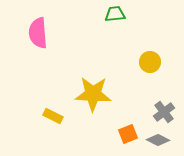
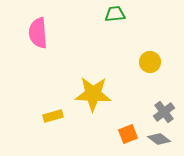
yellow rectangle: rotated 42 degrees counterclockwise
gray diamond: moved 1 px right, 1 px up; rotated 10 degrees clockwise
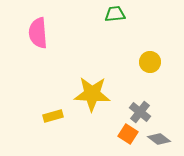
yellow star: moved 1 px left
gray cross: moved 24 px left; rotated 15 degrees counterclockwise
orange square: rotated 36 degrees counterclockwise
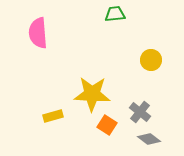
yellow circle: moved 1 px right, 2 px up
orange square: moved 21 px left, 9 px up
gray diamond: moved 10 px left
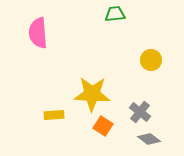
yellow rectangle: moved 1 px right, 1 px up; rotated 12 degrees clockwise
orange square: moved 4 px left, 1 px down
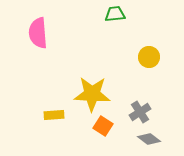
yellow circle: moved 2 px left, 3 px up
gray cross: rotated 20 degrees clockwise
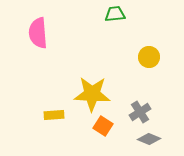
gray diamond: rotated 15 degrees counterclockwise
